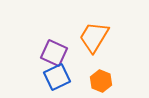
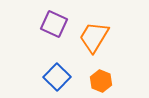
purple square: moved 29 px up
blue square: rotated 20 degrees counterclockwise
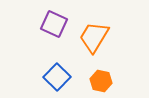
orange hexagon: rotated 10 degrees counterclockwise
